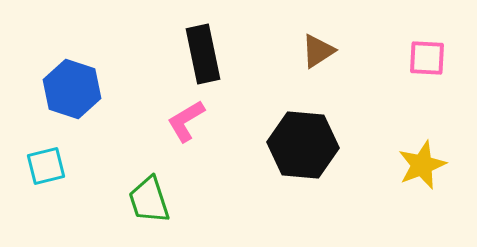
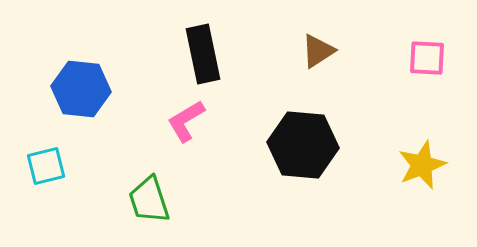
blue hexagon: moved 9 px right; rotated 12 degrees counterclockwise
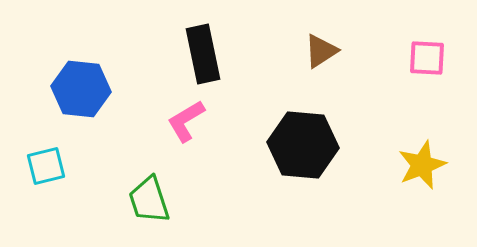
brown triangle: moved 3 px right
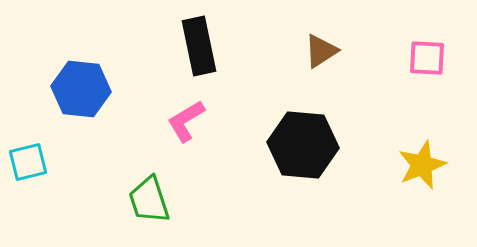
black rectangle: moved 4 px left, 8 px up
cyan square: moved 18 px left, 4 px up
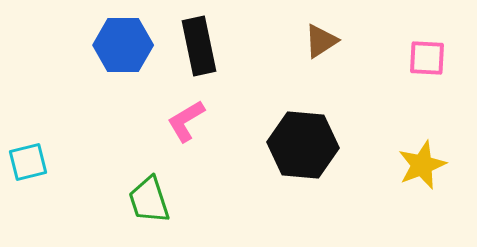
brown triangle: moved 10 px up
blue hexagon: moved 42 px right, 44 px up; rotated 6 degrees counterclockwise
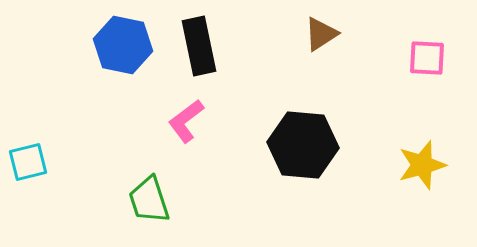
brown triangle: moved 7 px up
blue hexagon: rotated 12 degrees clockwise
pink L-shape: rotated 6 degrees counterclockwise
yellow star: rotated 6 degrees clockwise
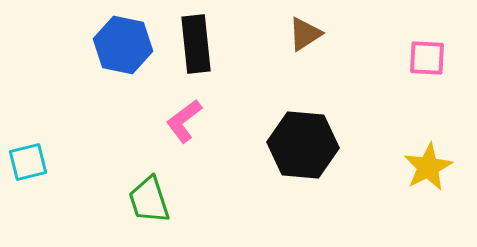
brown triangle: moved 16 px left
black rectangle: moved 3 px left, 2 px up; rotated 6 degrees clockwise
pink L-shape: moved 2 px left
yellow star: moved 6 px right, 2 px down; rotated 12 degrees counterclockwise
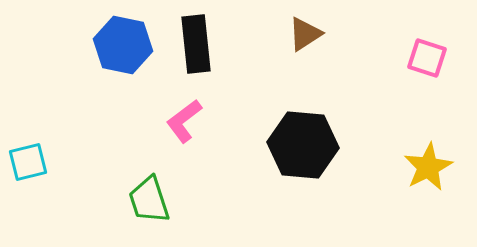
pink square: rotated 15 degrees clockwise
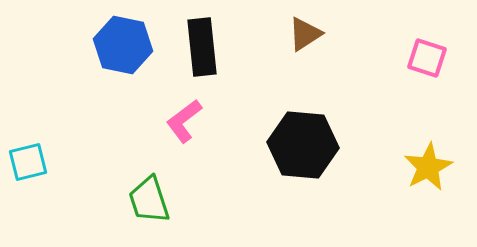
black rectangle: moved 6 px right, 3 px down
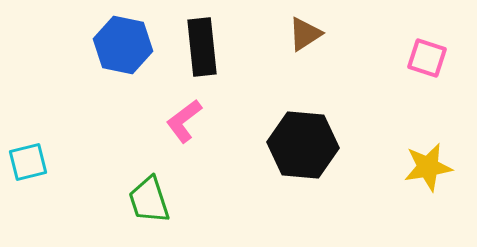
yellow star: rotated 18 degrees clockwise
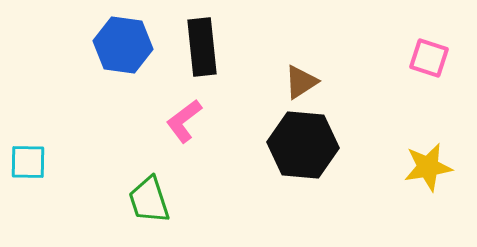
brown triangle: moved 4 px left, 48 px down
blue hexagon: rotated 4 degrees counterclockwise
pink square: moved 2 px right
cyan square: rotated 15 degrees clockwise
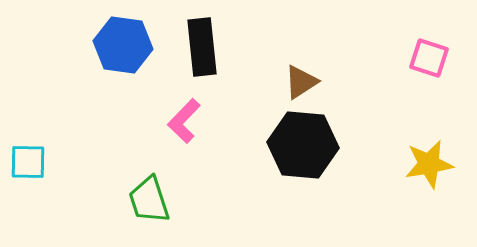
pink L-shape: rotated 9 degrees counterclockwise
yellow star: moved 1 px right, 3 px up
